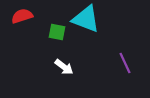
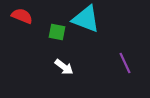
red semicircle: rotated 40 degrees clockwise
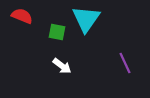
cyan triangle: rotated 44 degrees clockwise
white arrow: moved 2 px left, 1 px up
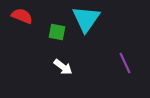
white arrow: moved 1 px right, 1 px down
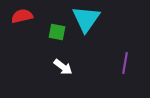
red semicircle: rotated 35 degrees counterclockwise
purple line: rotated 35 degrees clockwise
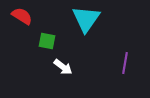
red semicircle: rotated 45 degrees clockwise
green square: moved 10 px left, 9 px down
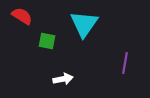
cyan triangle: moved 2 px left, 5 px down
white arrow: moved 12 px down; rotated 48 degrees counterclockwise
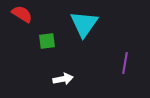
red semicircle: moved 2 px up
green square: rotated 18 degrees counterclockwise
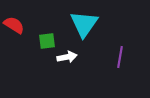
red semicircle: moved 8 px left, 11 px down
purple line: moved 5 px left, 6 px up
white arrow: moved 4 px right, 22 px up
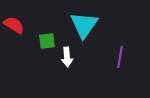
cyan triangle: moved 1 px down
white arrow: rotated 96 degrees clockwise
